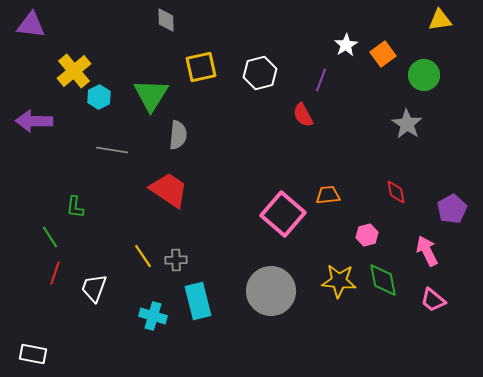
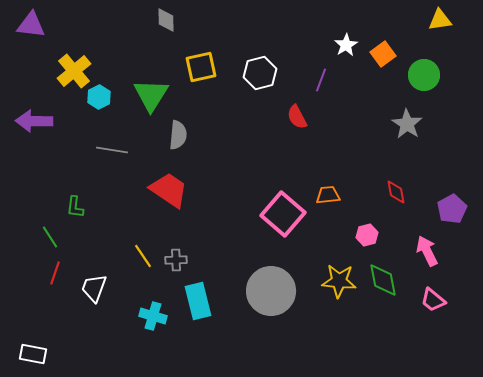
red semicircle: moved 6 px left, 2 px down
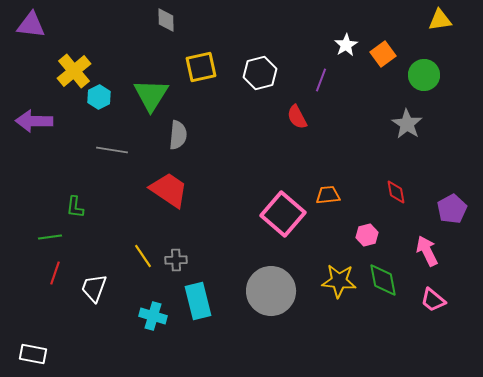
green line: rotated 65 degrees counterclockwise
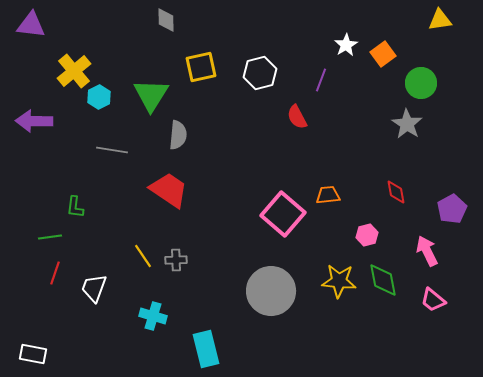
green circle: moved 3 px left, 8 px down
cyan rectangle: moved 8 px right, 48 px down
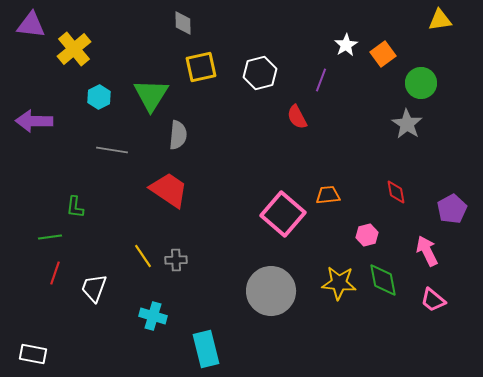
gray diamond: moved 17 px right, 3 px down
yellow cross: moved 22 px up
yellow star: moved 2 px down
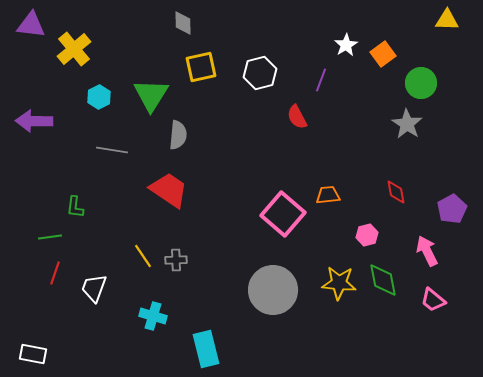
yellow triangle: moved 7 px right; rotated 10 degrees clockwise
gray circle: moved 2 px right, 1 px up
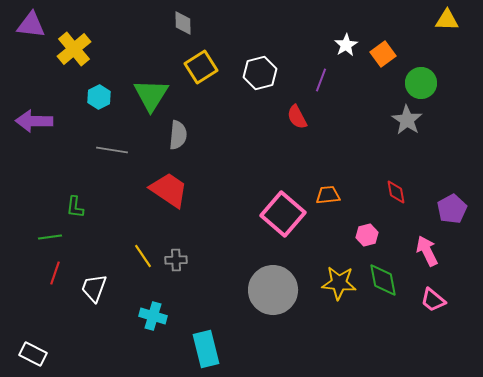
yellow square: rotated 20 degrees counterclockwise
gray star: moved 4 px up
white rectangle: rotated 16 degrees clockwise
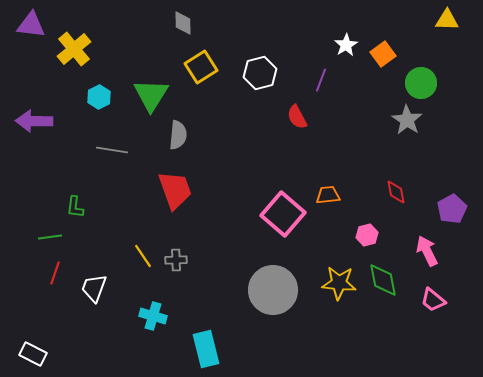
red trapezoid: moved 6 px right; rotated 36 degrees clockwise
